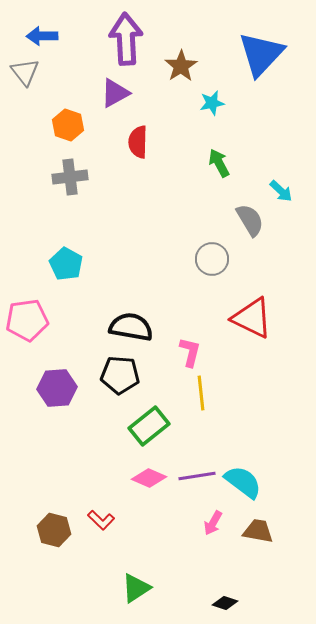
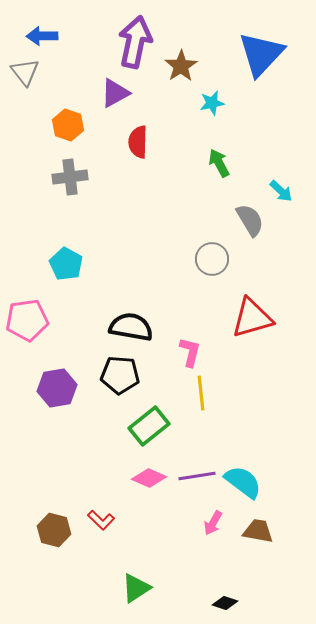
purple arrow: moved 9 px right, 3 px down; rotated 15 degrees clockwise
red triangle: rotated 42 degrees counterclockwise
purple hexagon: rotated 6 degrees counterclockwise
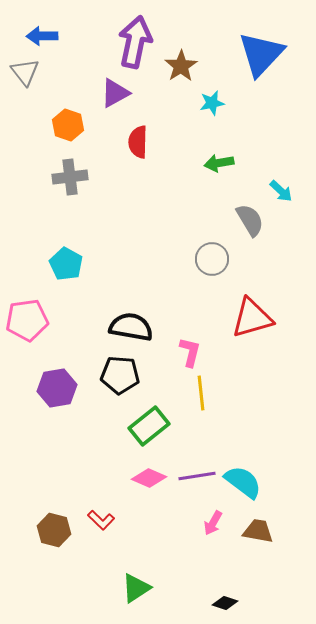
green arrow: rotated 72 degrees counterclockwise
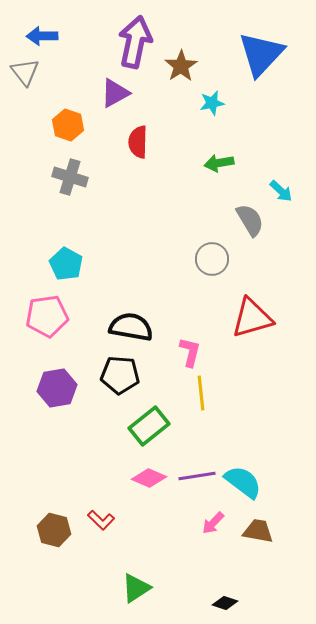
gray cross: rotated 24 degrees clockwise
pink pentagon: moved 20 px right, 4 px up
pink arrow: rotated 15 degrees clockwise
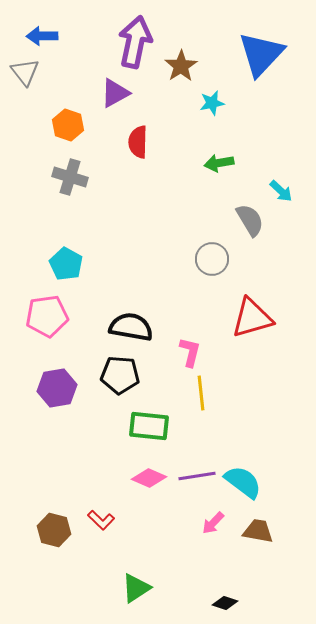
green rectangle: rotated 45 degrees clockwise
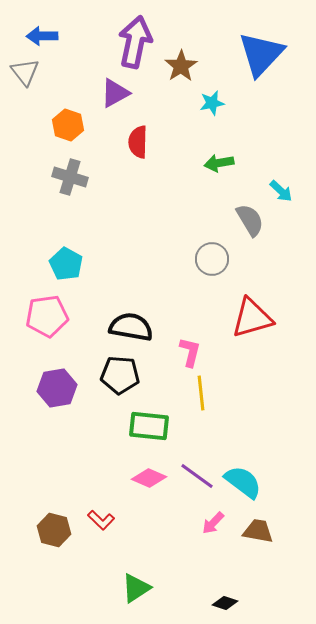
purple line: rotated 45 degrees clockwise
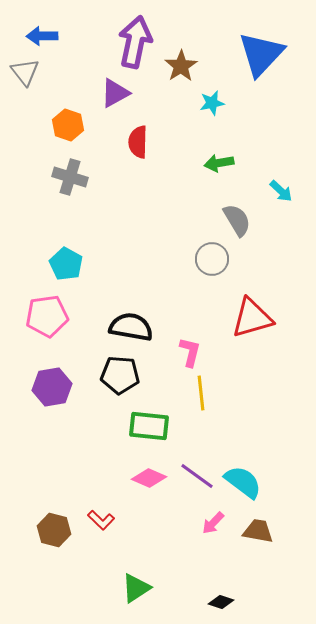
gray semicircle: moved 13 px left
purple hexagon: moved 5 px left, 1 px up
black diamond: moved 4 px left, 1 px up
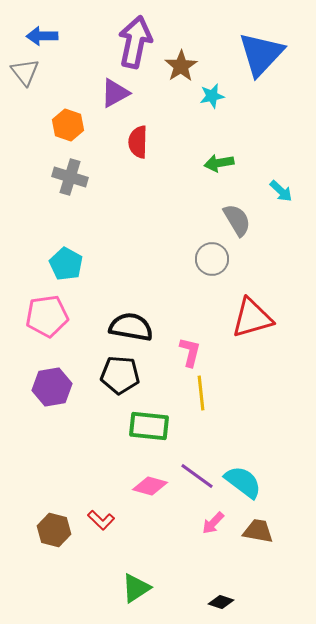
cyan star: moved 7 px up
pink diamond: moved 1 px right, 8 px down; rotated 8 degrees counterclockwise
